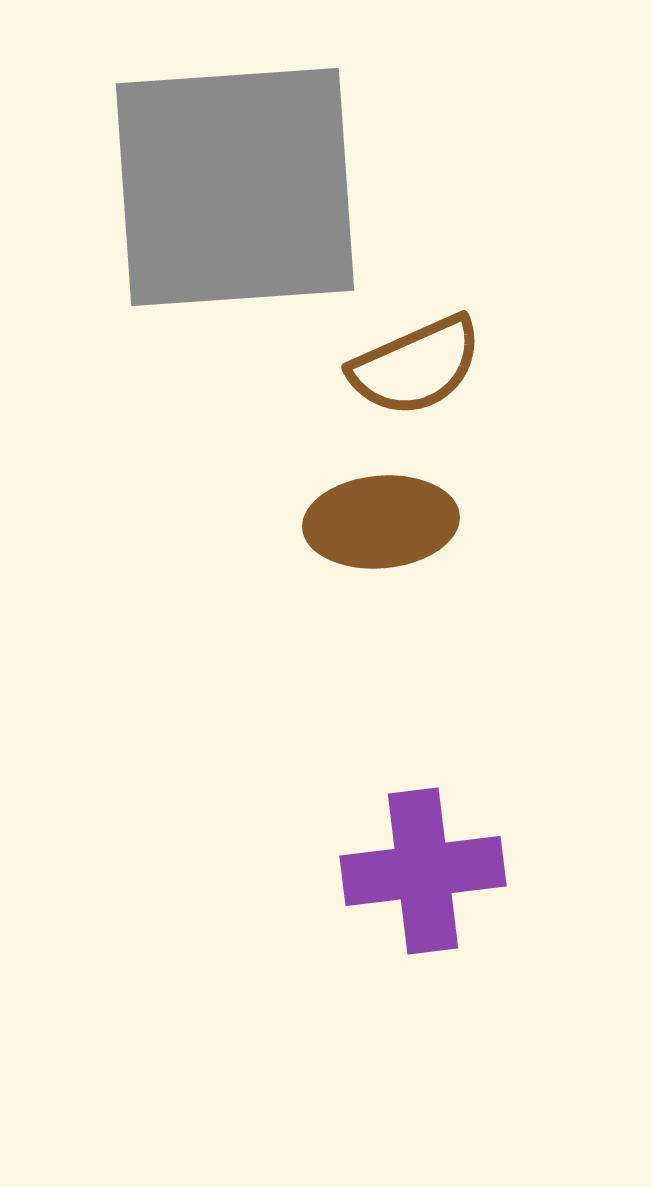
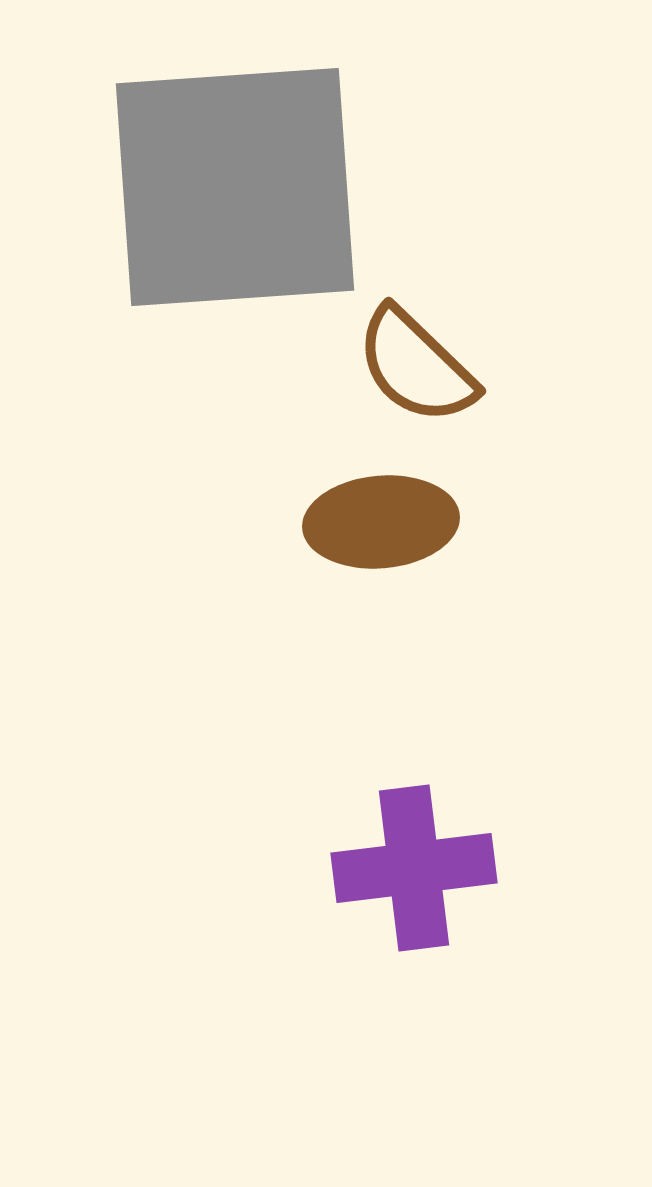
brown semicircle: rotated 68 degrees clockwise
purple cross: moved 9 px left, 3 px up
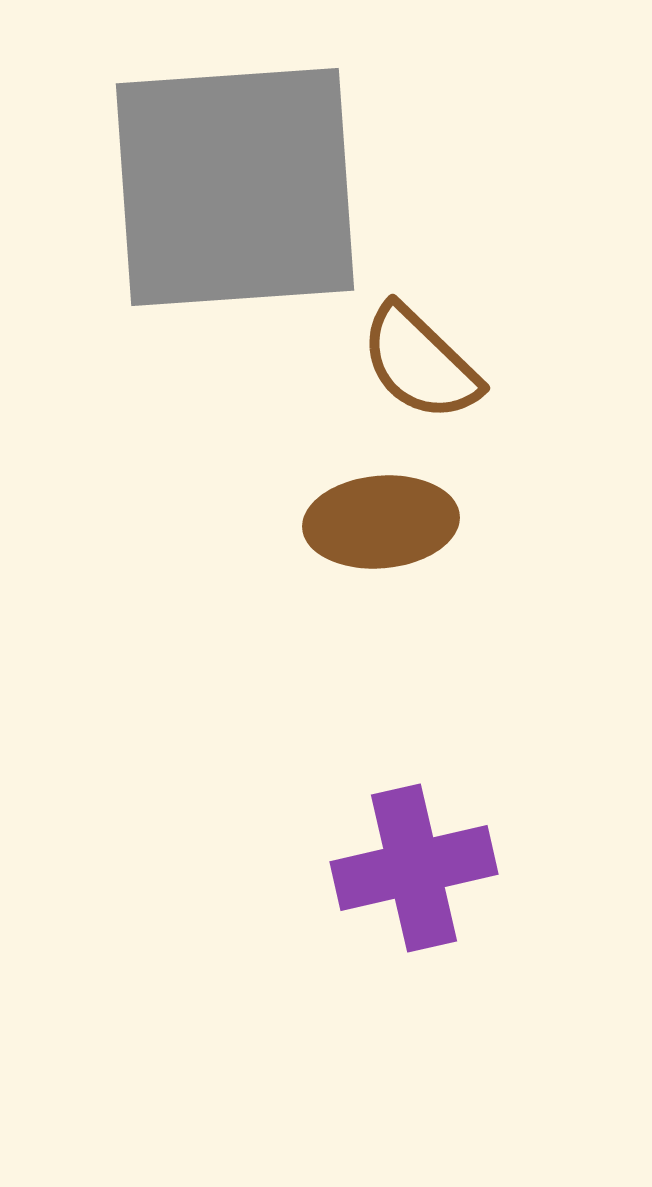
brown semicircle: moved 4 px right, 3 px up
purple cross: rotated 6 degrees counterclockwise
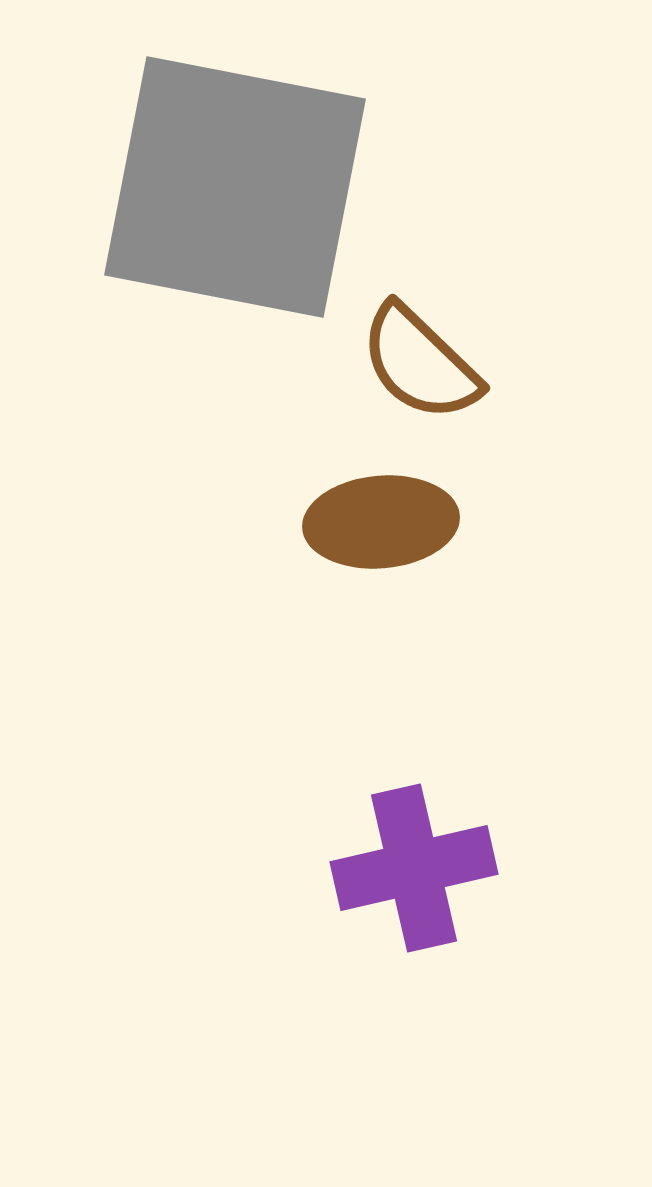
gray square: rotated 15 degrees clockwise
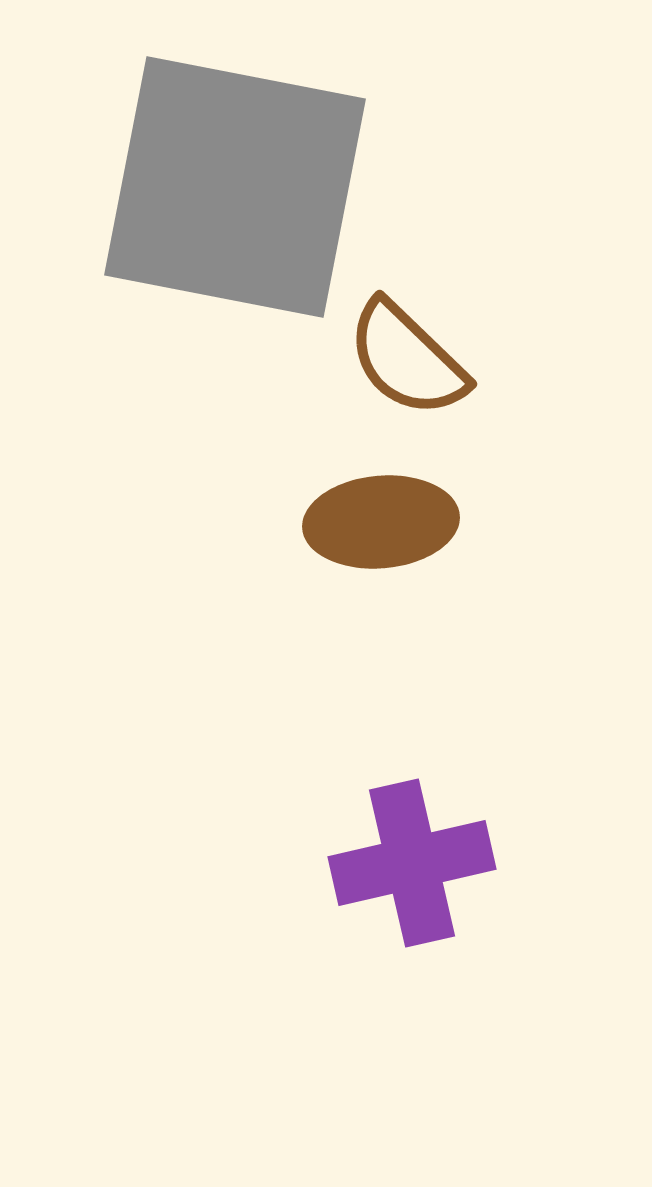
brown semicircle: moved 13 px left, 4 px up
purple cross: moved 2 px left, 5 px up
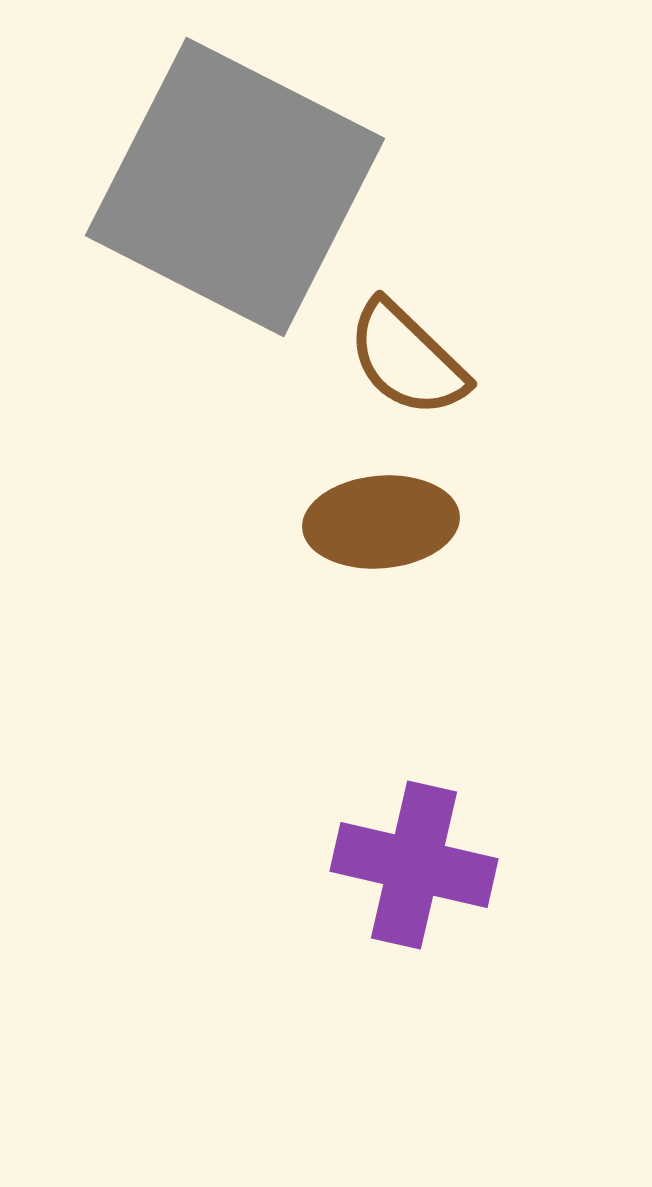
gray square: rotated 16 degrees clockwise
purple cross: moved 2 px right, 2 px down; rotated 26 degrees clockwise
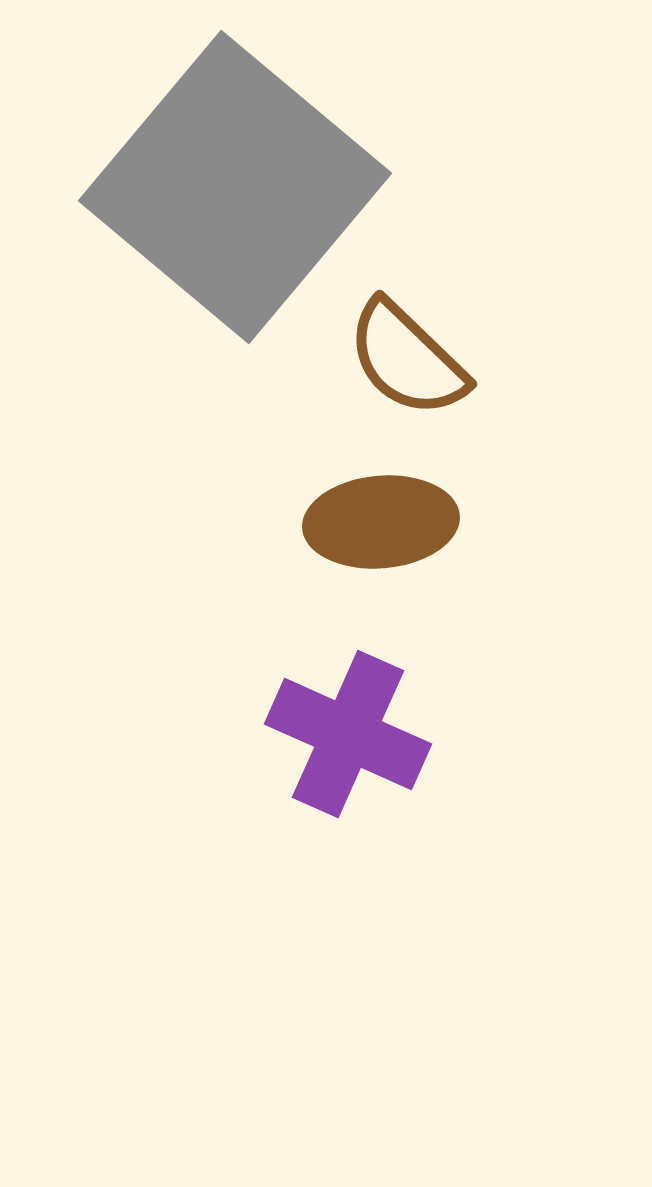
gray square: rotated 13 degrees clockwise
purple cross: moved 66 px left, 131 px up; rotated 11 degrees clockwise
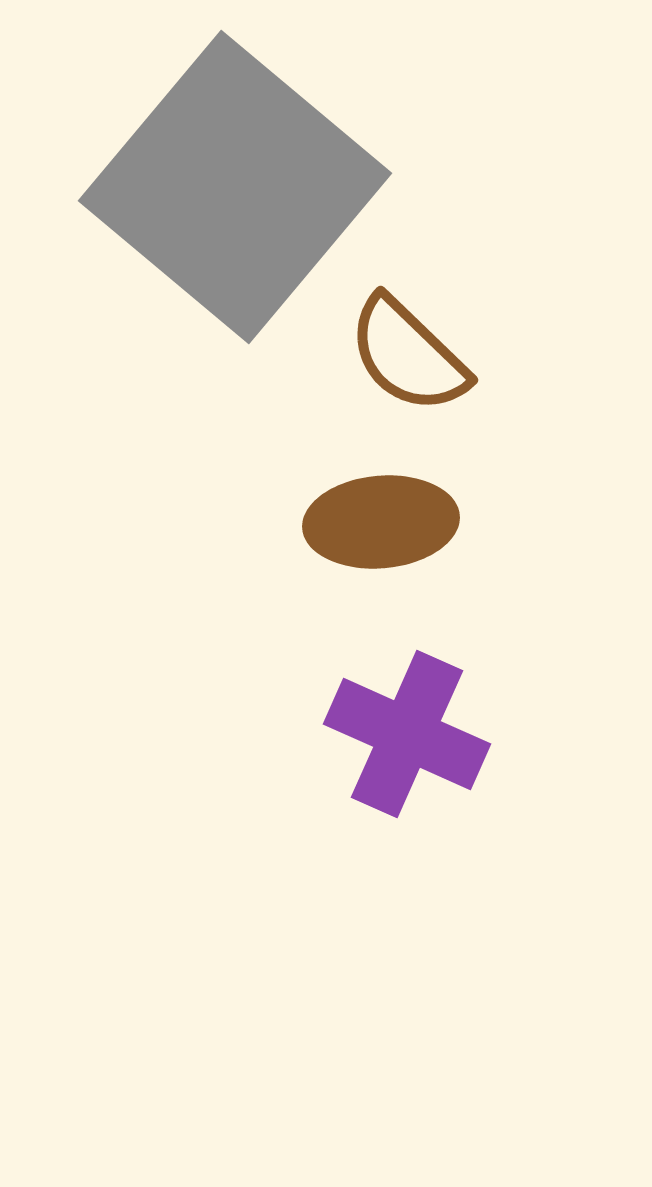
brown semicircle: moved 1 px right, 4 px up
purple cross: moved 59 px right
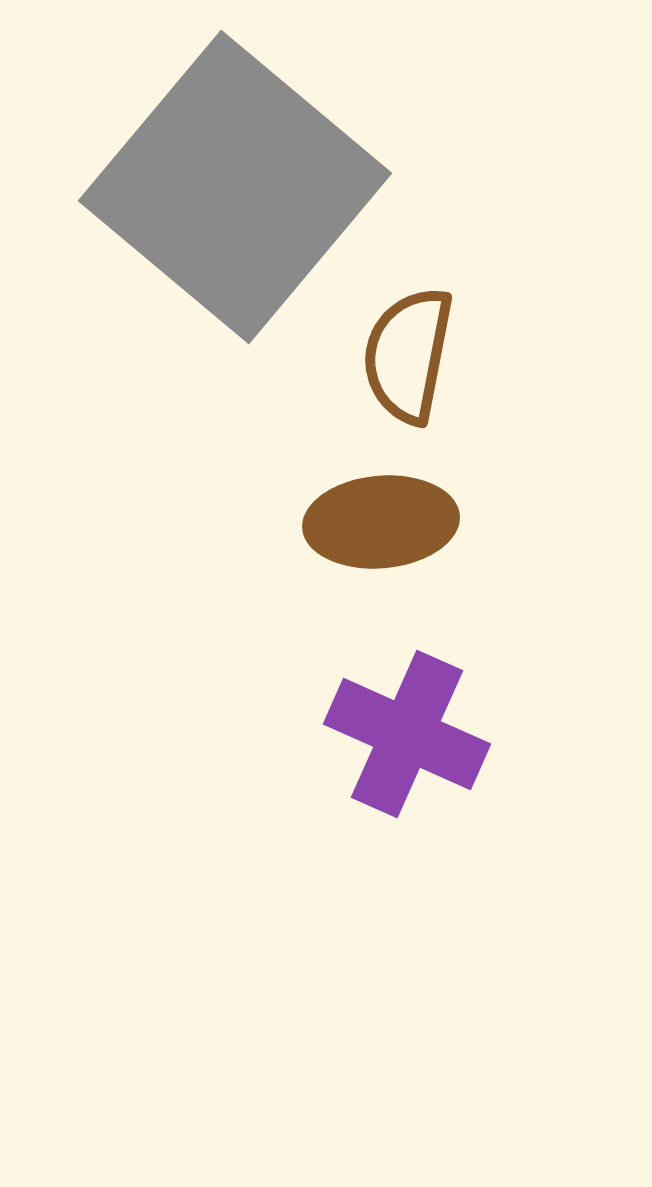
brown semicircle: rotated 57 degrees clockwise
